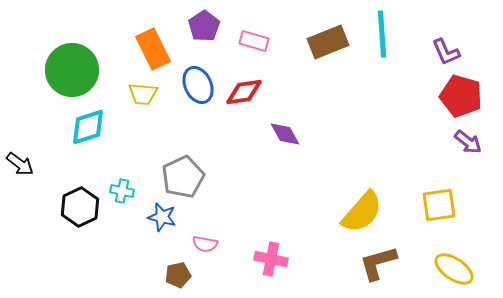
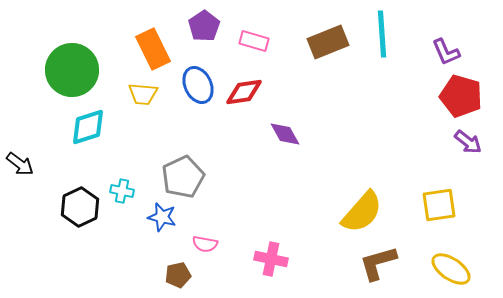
yellow ellipse: moved 3 px left
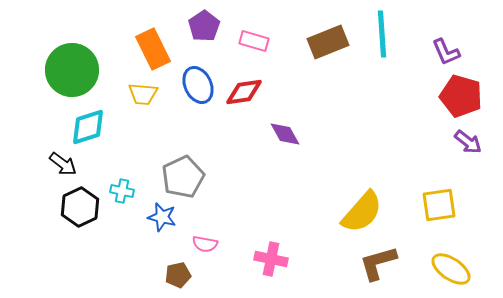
black arrow: moved 43 px right
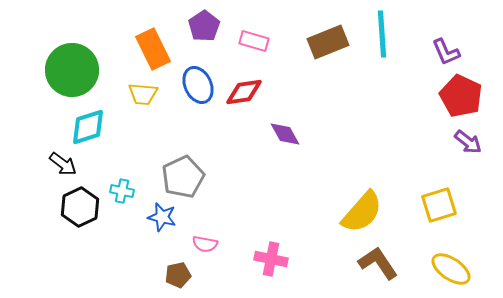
red pentagon: rotated 9 degrees clockwise
yellow square: rotated 9 degrees counterclockwise
brown L-shape: rotated 72 degrees clockwise
